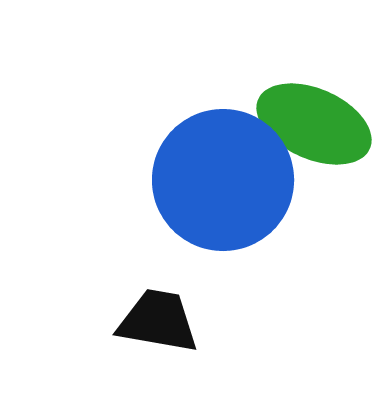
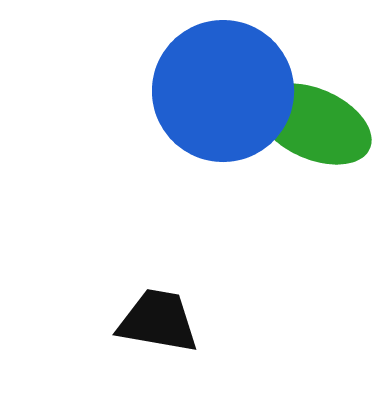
blue circle: moved 89 px up
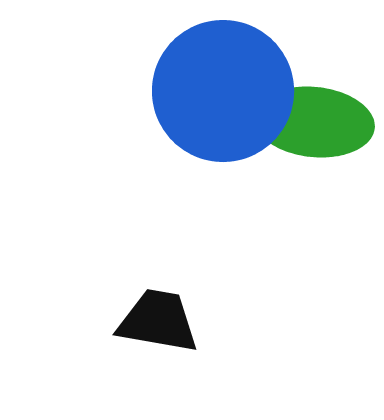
green ellipse: moved 2 px up; rotated 18 degrees counterclockwise
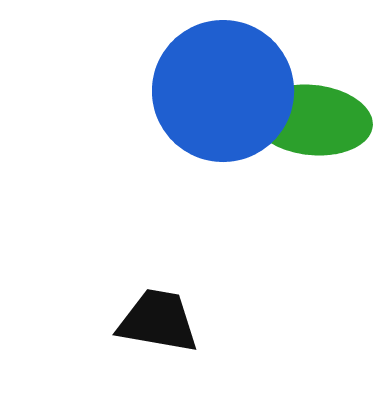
green ellipse: moved 2 px left, 2 px up
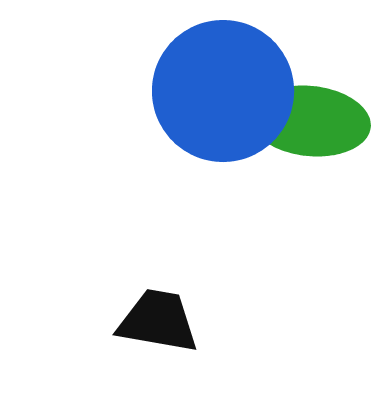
green ellipse: moved 2 px left, 1 px down
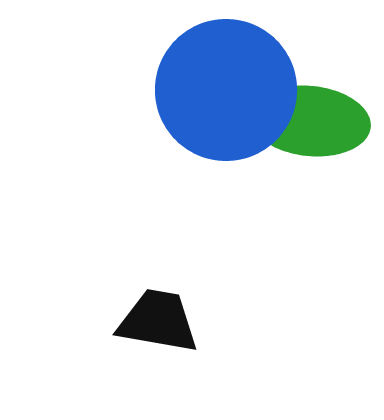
blue circle: moved 3 px right, 1 px up
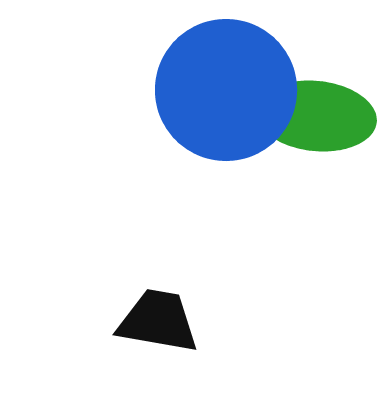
green ellipse: moved 6 px right, 5 px up
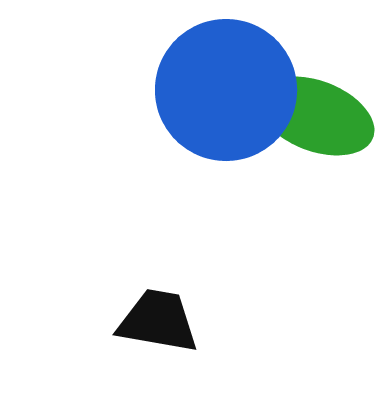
green ellipse: rotated 15 degrees clockwise
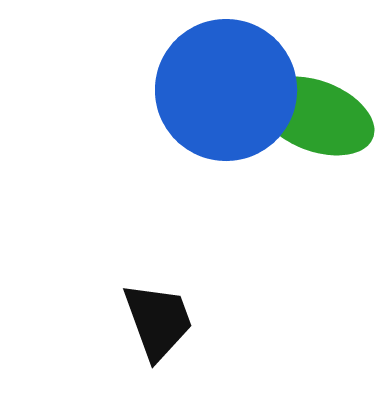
black trapezoid: rotated 60 degrees clockwise
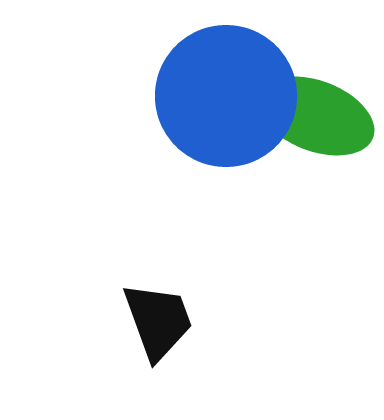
blue circle: moved 6 px down
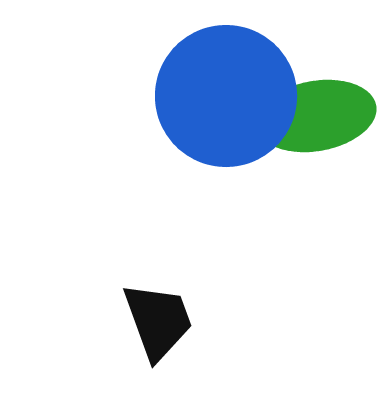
green ellipse: rotated 31 degrees counterclockwise
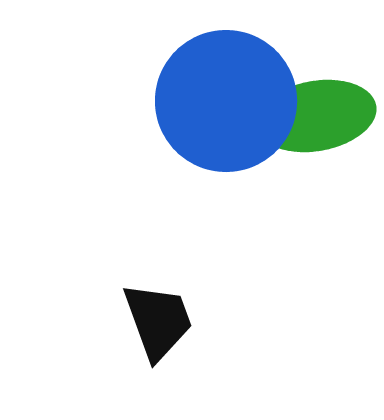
blue circle: moved 5 px down
